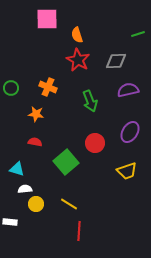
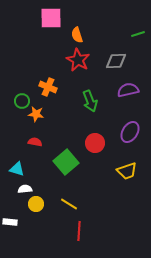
pink square: moved 4 px right, 1 px up
green circle: moved 11 px right, 13 px down
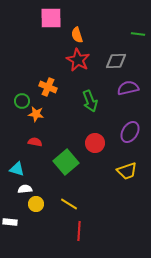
green line: rotated 24 degrees clockwise
purple semicircle: moved 2 px up
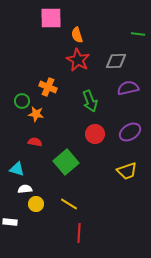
purple ellipse: rotated 25 degrees clockwise
red circle: moved 9 px up
red line: moved 2 px down
